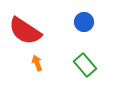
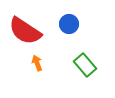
blue circle: moved 15 px left, 2 px down
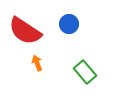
green rectangle: moved 7 px down
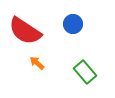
blue circle: moved 4 px right
orange arrow: rotated 28 degrees counterclockwise
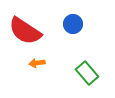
orange arrow: rotated 49 degrees counterclockwise
green rectangle: moved 2 px right, 1 px down
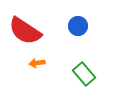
blue circle: moved 5 px right, 2 px down
green rectangle: moved 3 px left, 1 px down
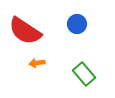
blue circle: moved 1 px left, 2 px up
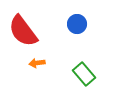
red semicircle: moved 2 px left; rotated 20 degrees clockwise
